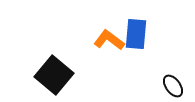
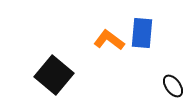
blue rectangle: moved 6 px right, 1 px up
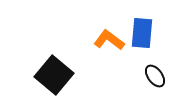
black ellipse: moved 18 px left, 10 px up
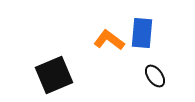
black square: rotated 27 degrees clockwise
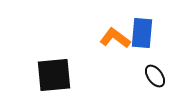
orange L-shape: moved 6 px right, 2 px up
black square: rotated 18 degrees clockwise
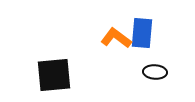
orange L-shape: moved 1 px right
black ellipse: moved 4 px up; rotated 50 degrees counterclockwise
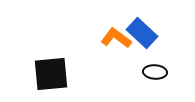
blue rectangle: rotated 52 degrees counterclockwise
black square: moved 3 px left, 1 px up
